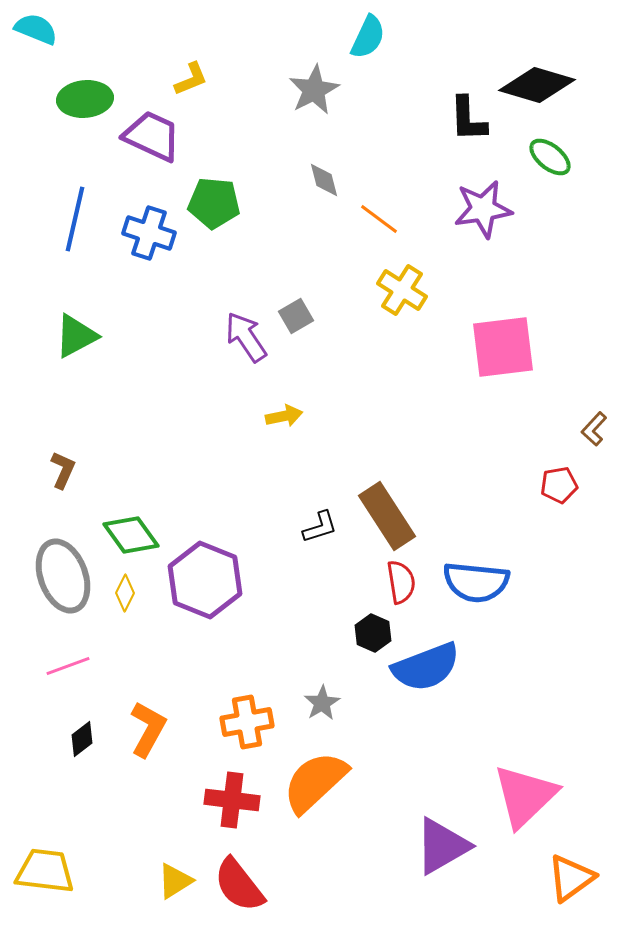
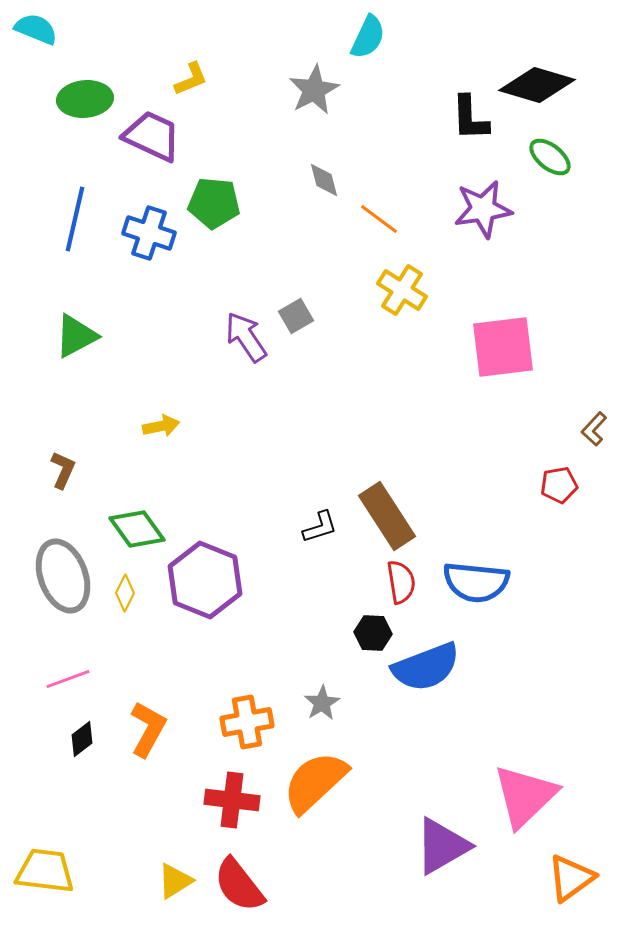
black L-shape at (468, 119): moved 2 px right, 1 px up
yellow arrow at (284, 416): moved 123 px left, 10 px down
green diamond at (131, 535): moved 6 px right, 6 px up
black hexagon at (373, 633): rotated 21 degrees counterclockwise
pink line at (68, 666): moved 13 px down
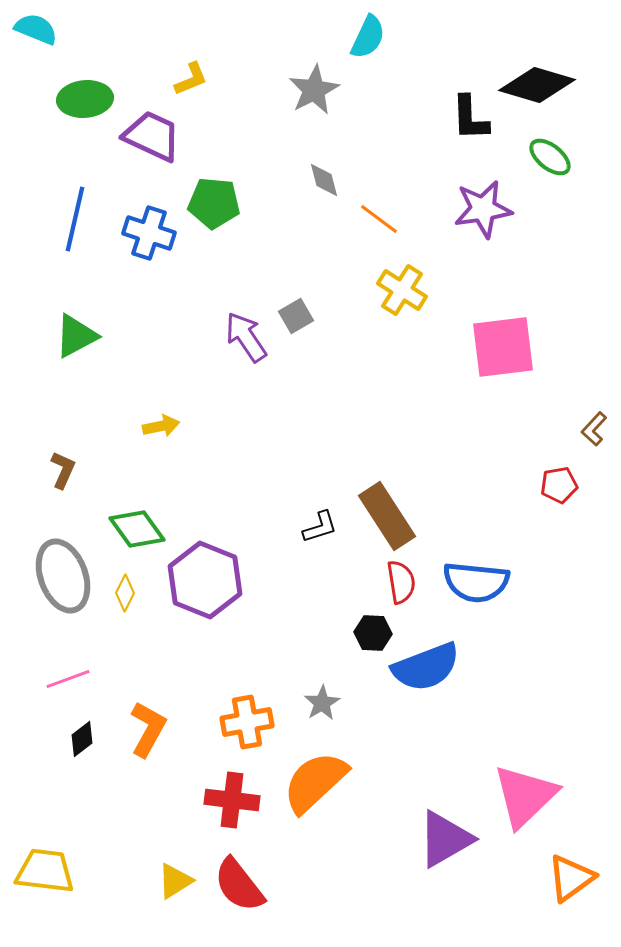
purple triangle at (442, 846): moved 3 px right, 7 px up
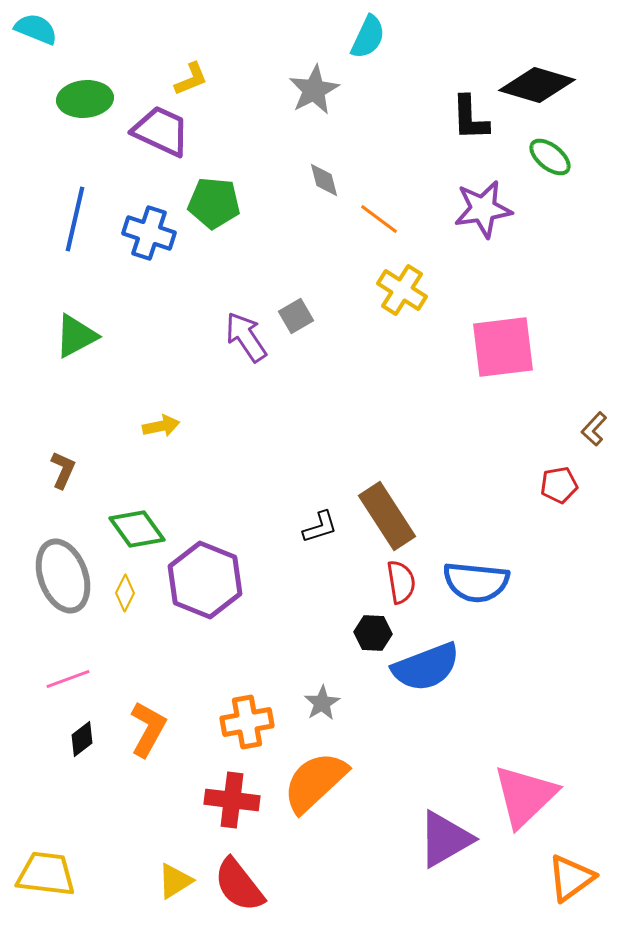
purple trapezoid at (152, 136): moved 9 px right, 5 px up
yellow trapezoid at (45, 871): moved 1 px right, 3 px down
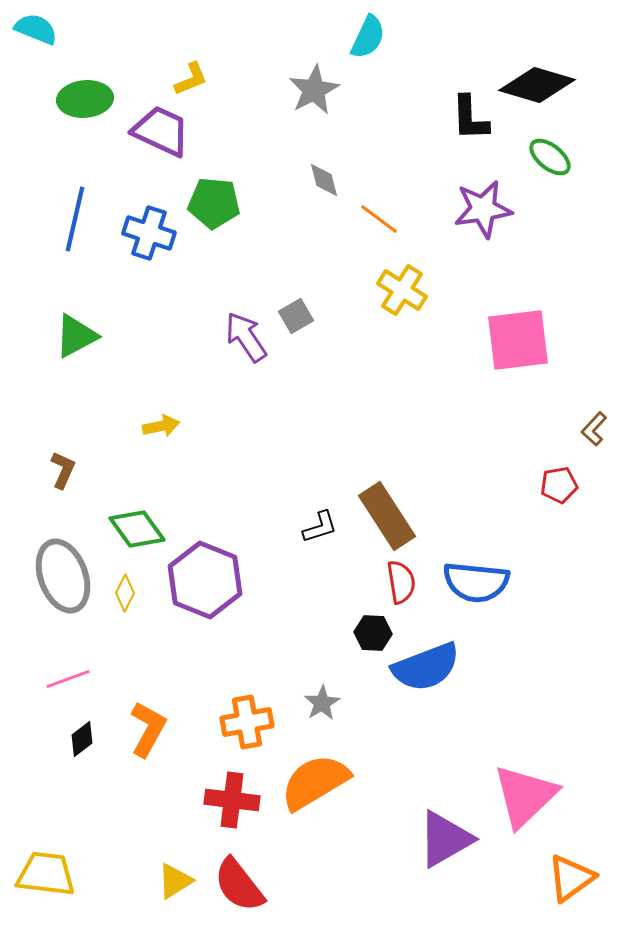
pink square at (503, 347): moved 15 px right, 7 px up
orange semicircle at (315, 782): rotated 12 degrees clockwise
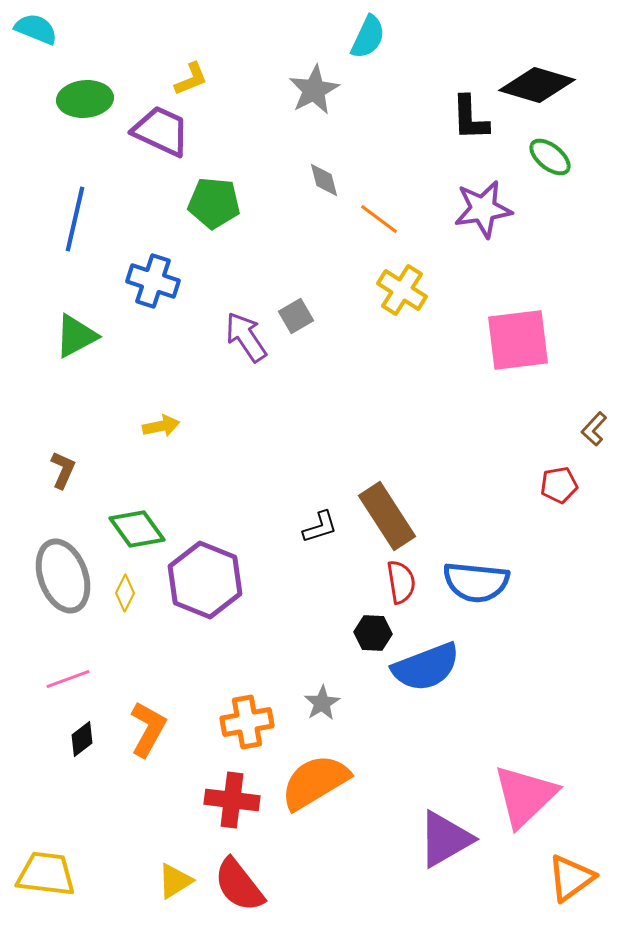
blue cross at (149, 233): moved 4 px right, 48 px down
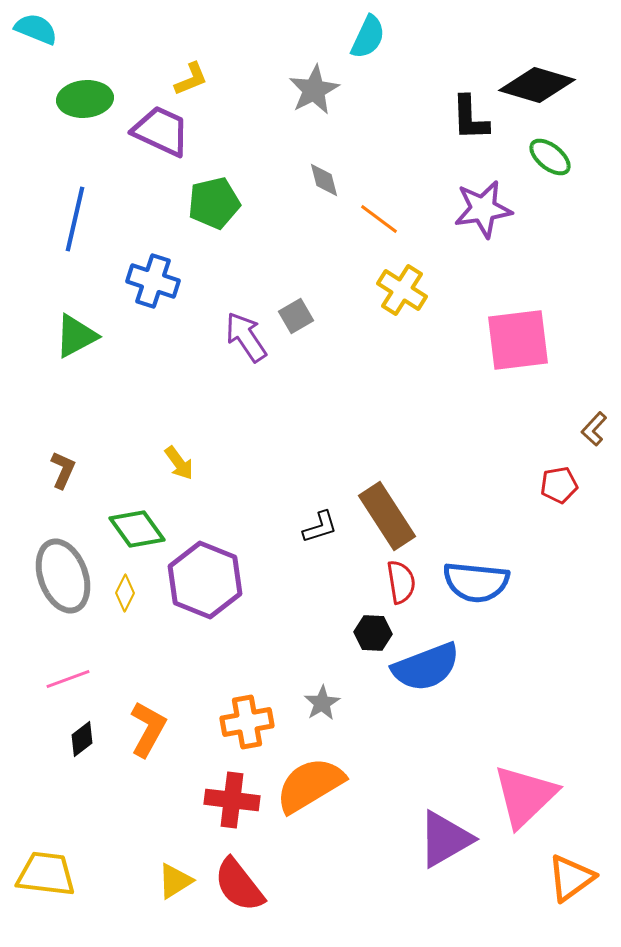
green pentagon at (214, 203): rotated 18 degrees counterclockwise
yellow arrow at (161, 426): moved 18 px right, 37 px down; rotated 66 degrees clockwise
orange semicircle at (315, 782): moved 5 px left, 3 px down
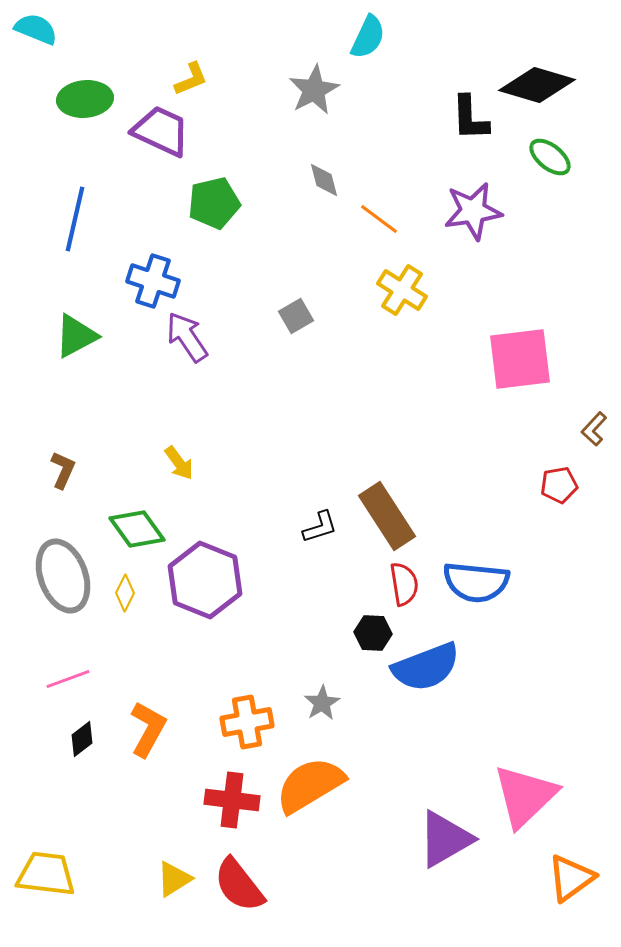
purple star at (483, 209): moved 10 px left, 2 px down
purple arrow at (246, 337): moved 59 px left
pink square at (518, 340): moved 2 px right, 19 px down
red semicircle at (401, 582): moved 3 px right, 2 px down
yellow triangle at (175, 881): moved 1 px left, 2 px up
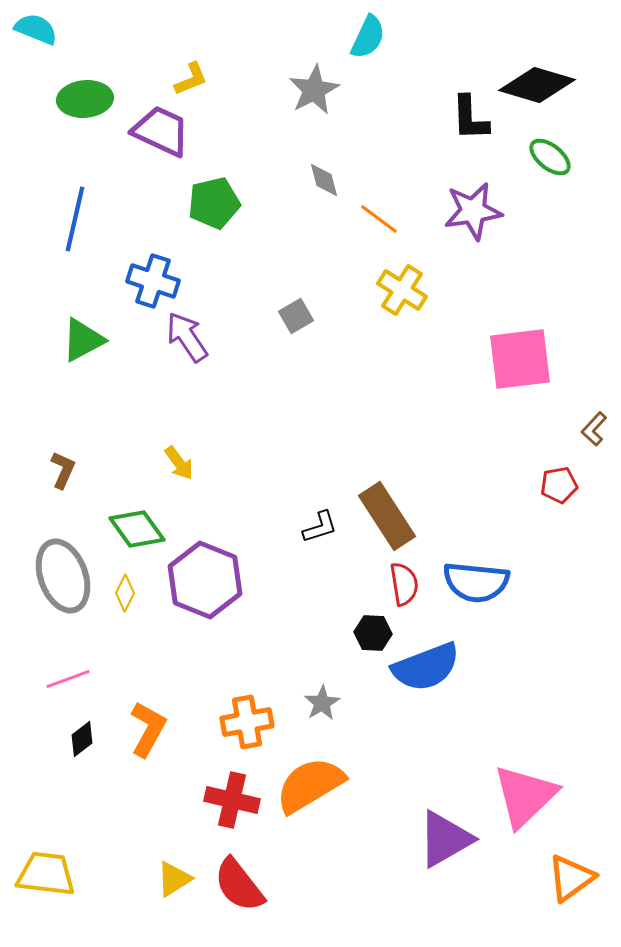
green triangle at (76, 336): moved 7 px right, 4 px down
red cross at (232, 800): rotated 6 degrees clockwise
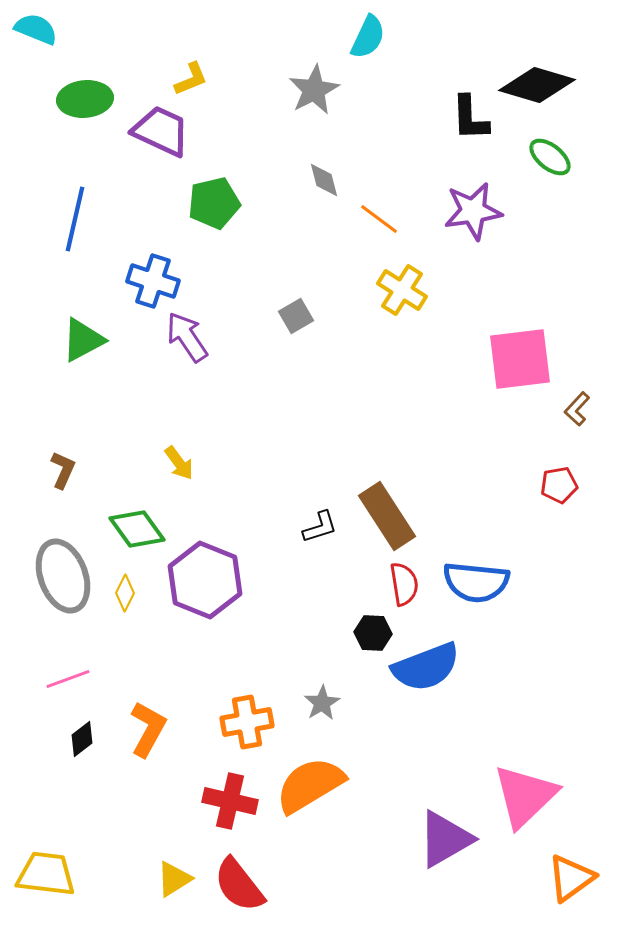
brown L-shape at (594, 429): moved 17 px left, 20 px up
red cross at (232, 800): moved 2 px left, 1 px down
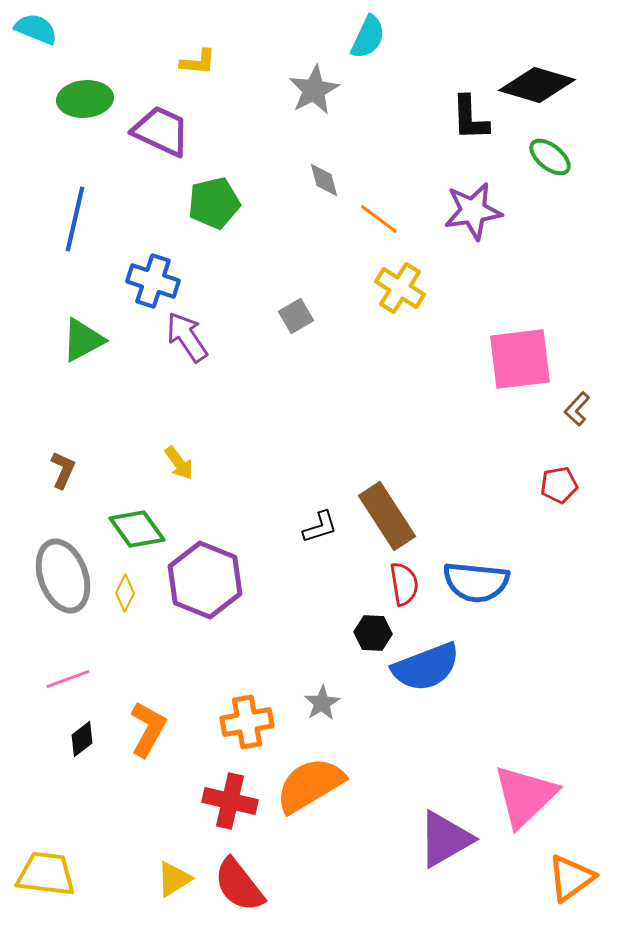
yellow L-shape at (191, 79): moved 7 px right, 17 px up; rotated 27 degrees clockwise
yellow cross at (402, 290): moved 2 px left, 2 px up
